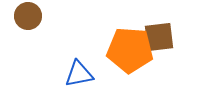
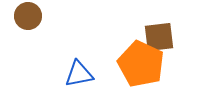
orange pentagon: moved 11 px right, 14 px down; rotated 21 degrees clockwise
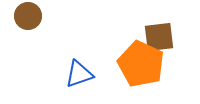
blue triangle: rotated 8 degrees counterclockwise
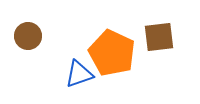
brown circle: moved 20 px down
orange pentagon: moved 29 px left, 11 px up
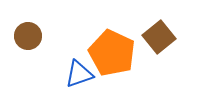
brown square: rotated 32 degrees counterclockwise
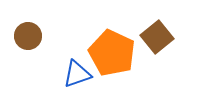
brown square: moved 2 px left
blue triangle: moved 2 px left
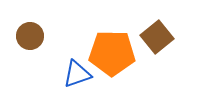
brown circle: moved 2 px right
orange pentagon: rotated 24 degrees counterclockwise
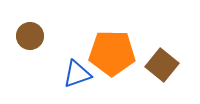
brown square: moved 5 px right, 28 px down; rotated 12 degrees counterclockwise
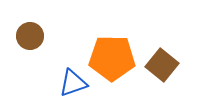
orange pentagon: moved 5 px down
blue triangle: moved 4 px left, 9 px down
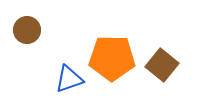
brown circle: moved 3 px left, 6 px up
blue triangle: moved 4 px left, 4 px up
